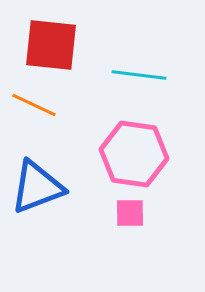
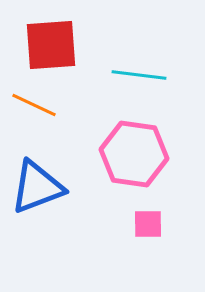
red square: rotated 10 degrees counterclockwise
pink square: moved 18 px right, 11 px down
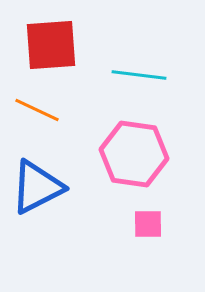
orange line: moved 3 px right, 5 px down
blue triangle: rotated 6 degrees counterclockwise
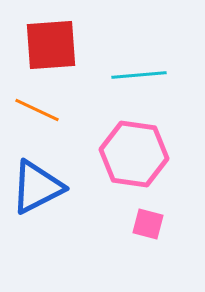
cyan line: rotated 12 degrees counterclockwise
pink square: rotated 16 degrees clockwise
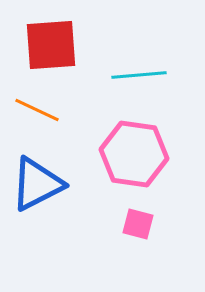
blue triangle: moved 3 px up
pink square: moved 10 px left
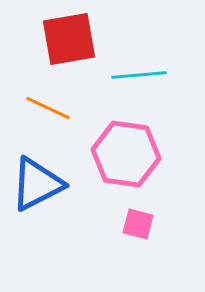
red square: moved 18 px right, 6 px up; rotated 6 degrees counterclockwise
orange line: moved 11 px right, 2 px up
pink hexagon: moved 8 px left
